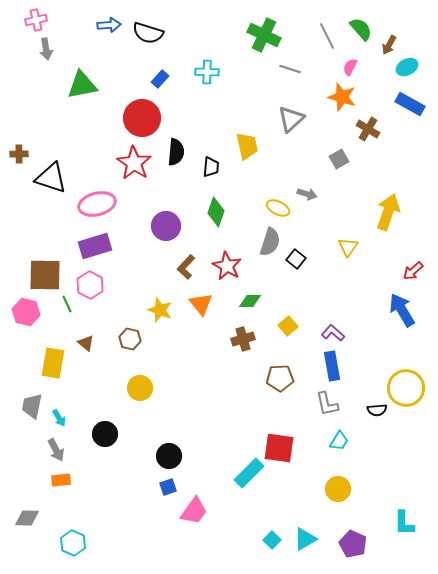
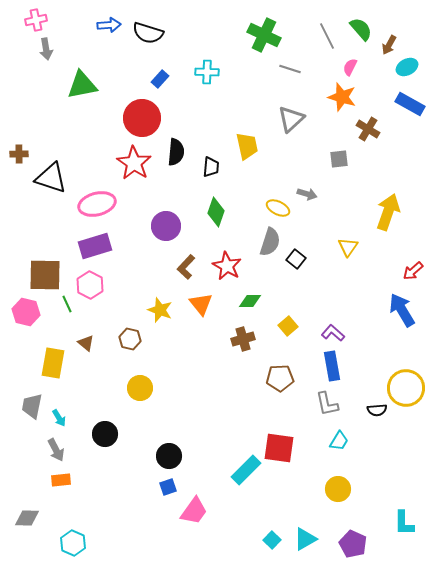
gray square at (339, 159): rotated 24 degrees clockwise
cyan rectangle at (249, 473): moved 3 px left, 3 px up
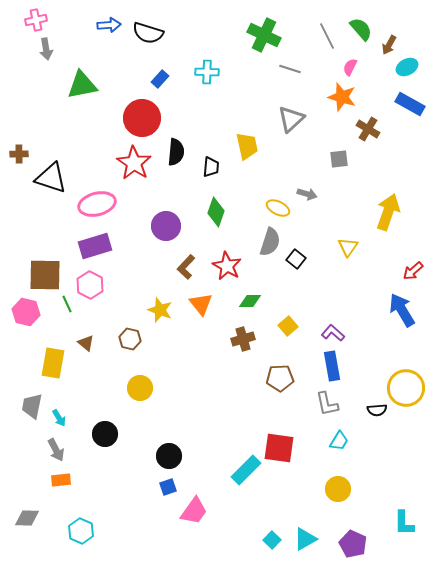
cyan hexagon at (73, 543): moved 8 px right, 12 px up
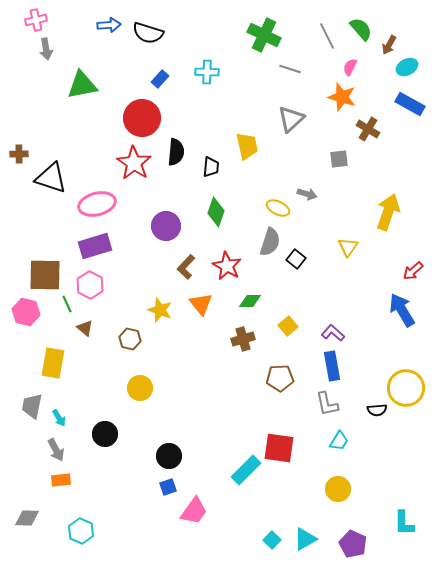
brown triangle at (86, 343): moved 1 px left, 15 px up
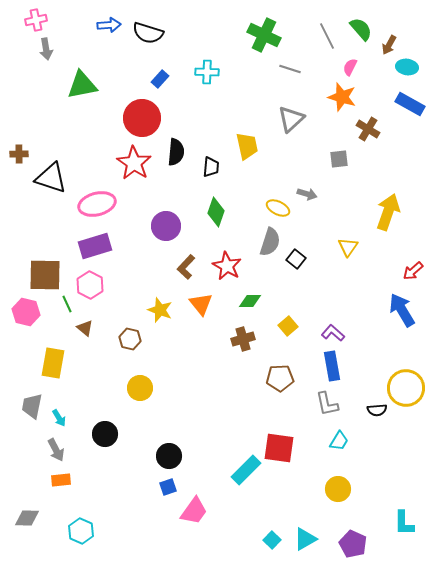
cyan ellipse at (407, 67): rotated 35 degrees clockwise
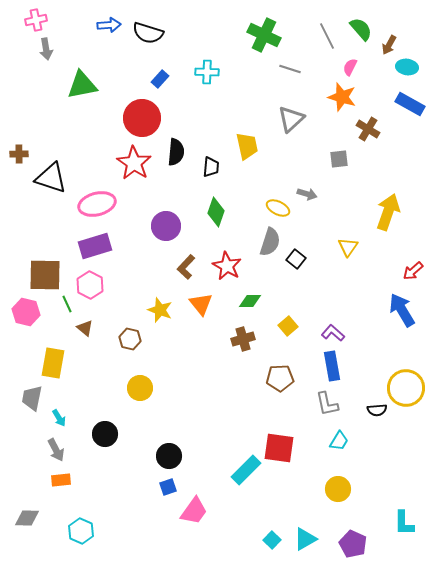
gray trapezoid at (32, 406): moved 8 px up
